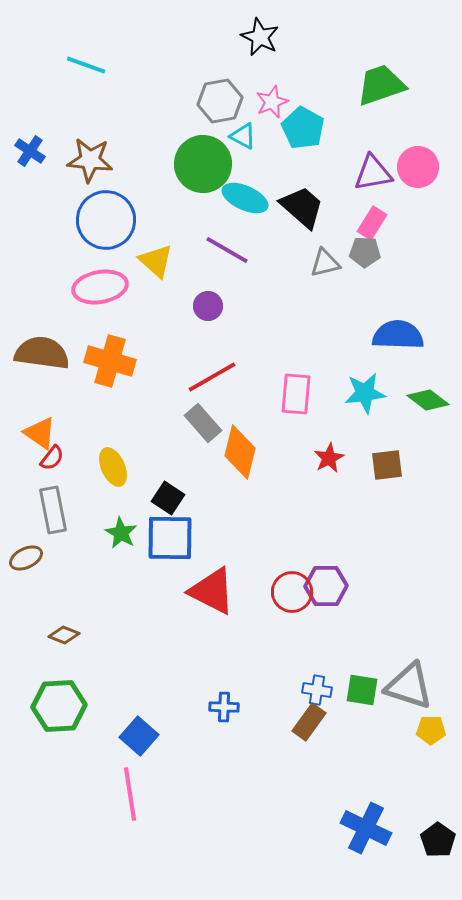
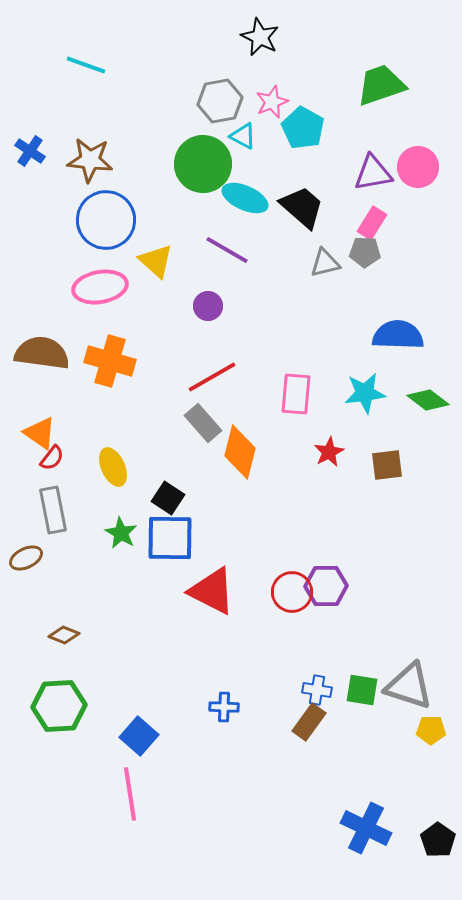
red star at (329, 458): moved 6 px up
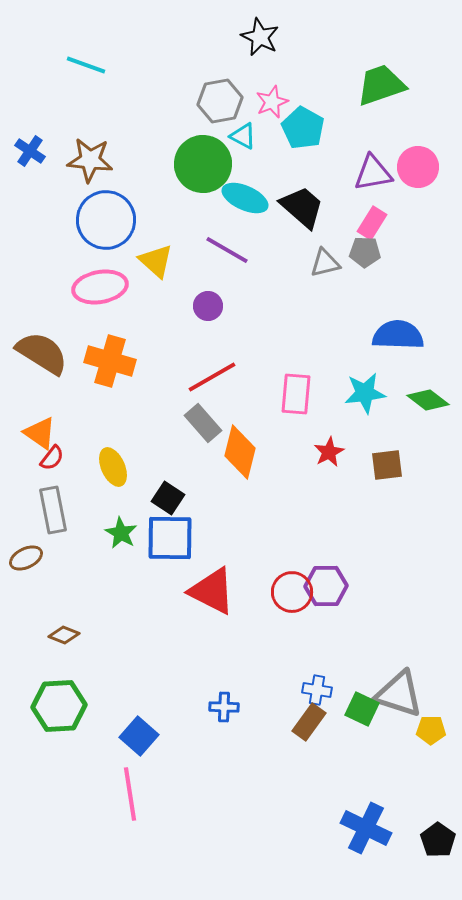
brown semicircle at (42, 353): rotated 24 degrees clockwise
gray triangle at (409, 686): moved 10 px left, 8 px down
green square at (362, 690): moved 19 px down; rotated 16 degrees clockwise
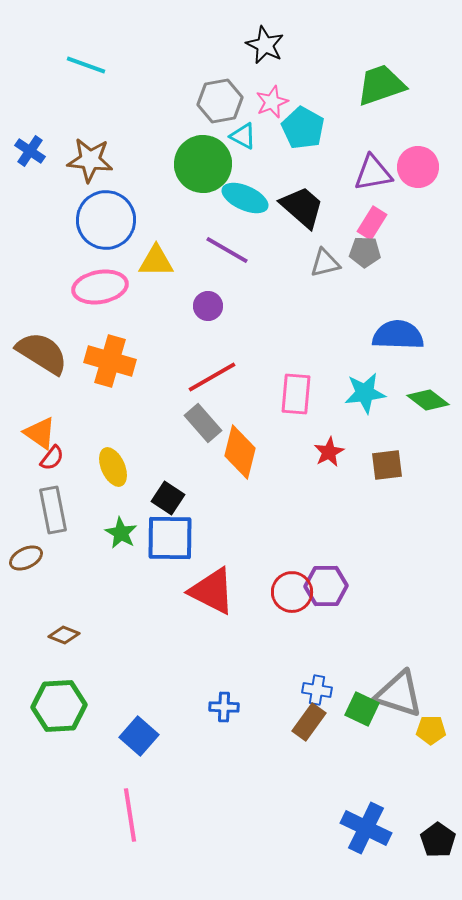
black star at (260, 37): moved 5 px right, 8 px down
yellow triangle at (156, 261): rotated 42 degrees counterclockwise
pink line at (130, 794): moved 21 px down
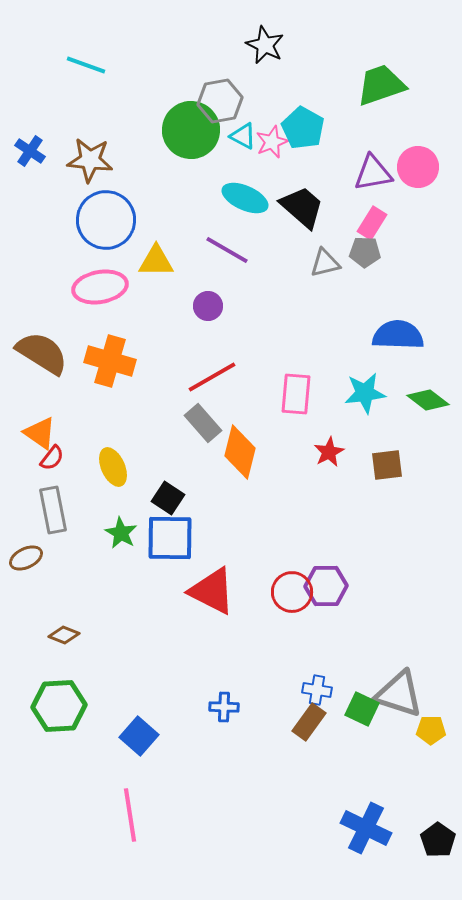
pink star at (272, 102): moved 40 px down
green circle at (203, 164): moved 12 px left, 34 px up
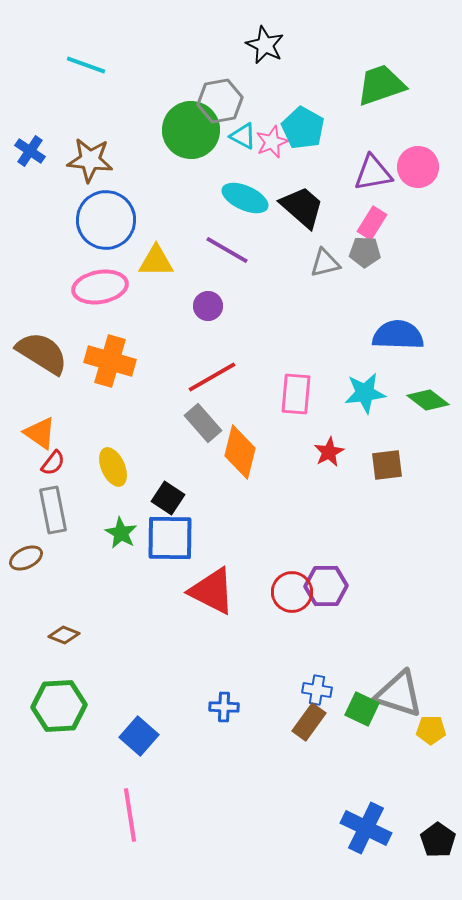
red semicircle at (52, 458): moved 1 px right, 5 px down
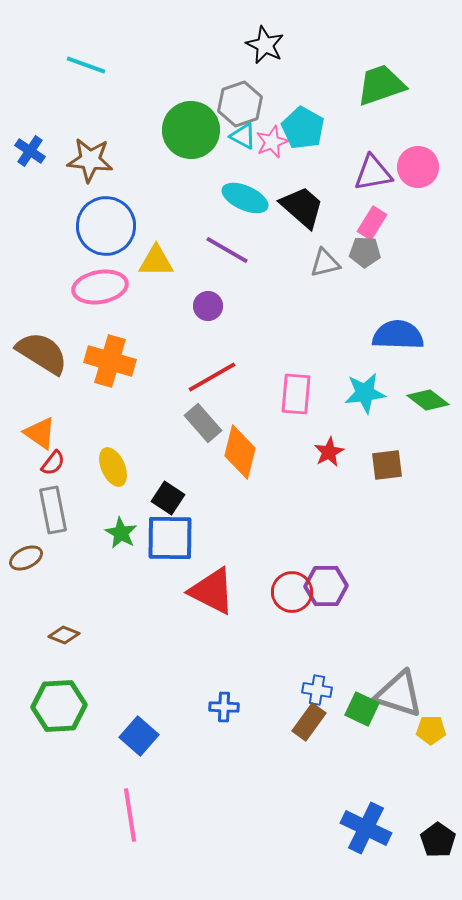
gray hexagon at (220, 101): moved 20 px right, 3 px down; rotated 9 degrees counterclockwise
blue circle at (106, 220): moved 6 px down
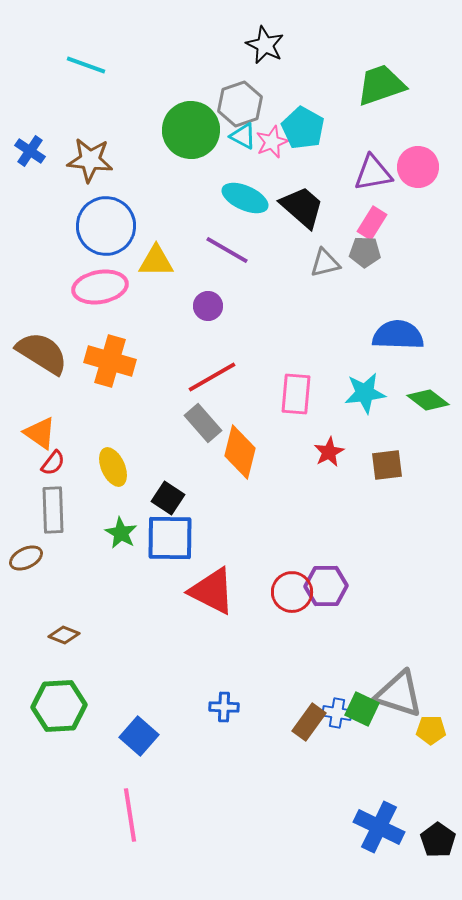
gray rectangle at (53, 510): rotated 9 degrees clockwise
blue cross at (317, 690): moved 20 px right, 23 px down
blue cross at (366, 828): moved 13 px right, 1 px up
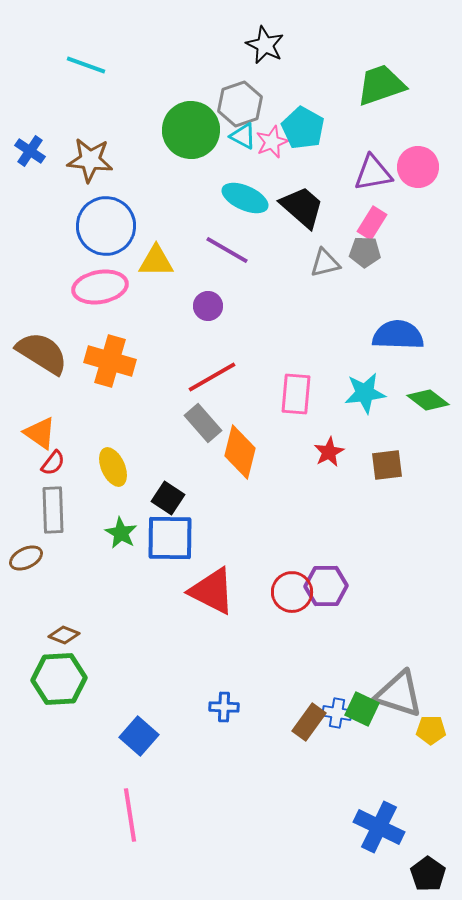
green hexagon at (59, 706): moved 27 px up
black pentagon at (438, 840): moved 10 px left, 34 px down
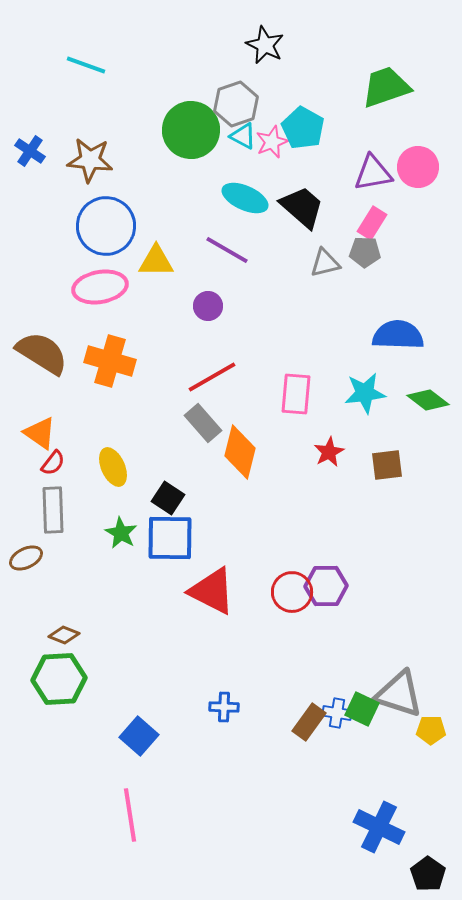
green trapezoid at (381, 85): moved 5 px right, 2 px down
gray hexagon at (240, 104): moved 4 px left
